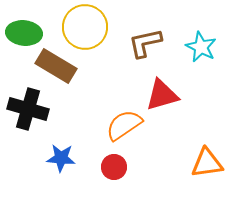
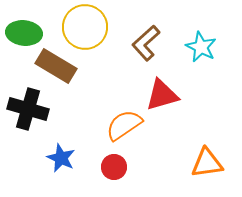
brown L-shape: moved 1 px right; rotated 30 degrees counterclockwise
blue star: rotated 20 degrees clockwise
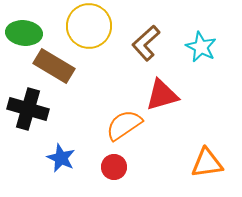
yellow circle: moved 4 px right, 1 px up
brown rectangle: moved 2 px left
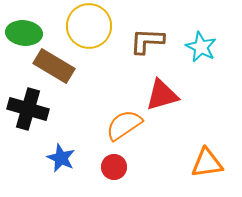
brown L-shape: moved 1 px right, 2 px up; rotated 45 degrees clockwise
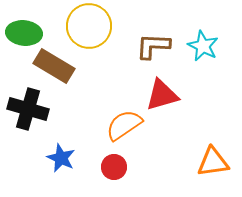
brown L-shape: moved 6 px right, 5 px down
cyan star: moved 2 px right, 1 px up
orange triangle: moved 6 px right, 1 px up
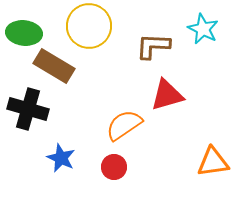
cyan star: moved 17 px up
red triangle: moved 5 px right
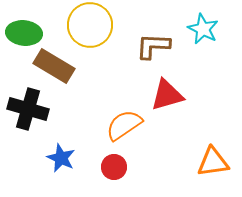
yellow circle: moved 1 px right, 1 px up
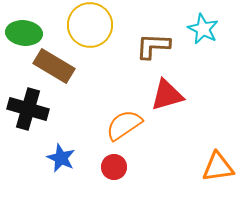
orange triangle: moved 5 px right, 5 px down
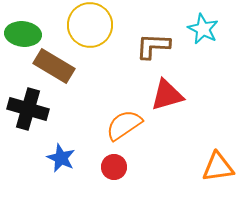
green ellipse: moved 1 px left, 1 px down
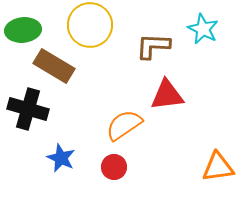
green ellipse: moved 4 px up; rotated 12 degrees counterclockwise
red triangle: rotated 9 degrees clockwise
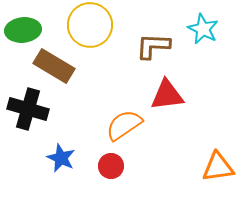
red circle: moved 3 px left, 1 px up
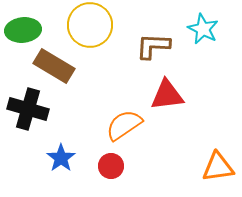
blue star: rotated 12 degrees clockwise
